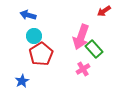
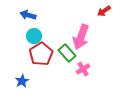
green rectangle: moved 27 px left, 4 px down
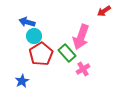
blue arrow: moved 1 px left, 7 px down
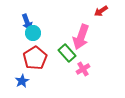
red arrow: moved 3 px left
blue arrow: rotated 126 degrees counterclockwise
cyan circle: moved 1 px left, 3 px up
red pentagon: moved 6 px left, 4 px down
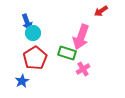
green rectangle: rotated 30 degrees counterclockwise
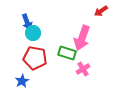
pink arrow: moved 1 px right, 1 px down
red pentagon: rotated 30 degrees counterclockwise
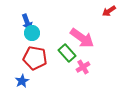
red arrow: moved 8 px right
cyan circle: moved 1 px left
pink arrow: rotated 75 degrees counterclockwise
green rectangle: rotated 30 degrees clockwise
pink cross: moved 2 px up
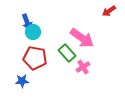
cyan circle: moved 1 px right, 1 px up
blue star: rotated 24 degrees clockwise
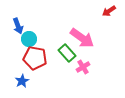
blue arrow: moved 9 px left, 4 px down
cyan circle: moved 4 px left, 7 px down
blue star: rotated 24 degrees counterclockwise
